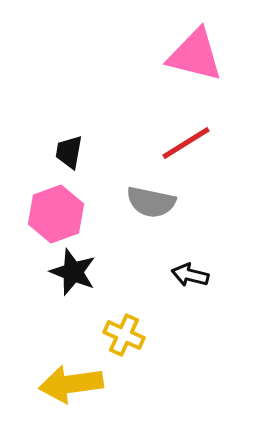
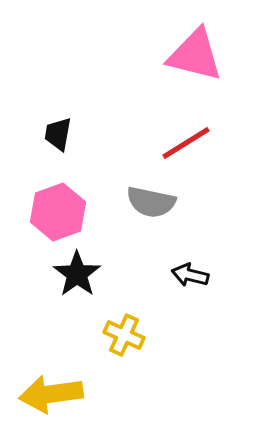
black trapezoid: moved 11 px left, 18 px up
pink hexagon: moved 2 px right, 2 px up
black star: moved 4 px right, 2 px down; rotated 15 degrees clockwise
yellow arrow: moved 20 px left, 10 px down
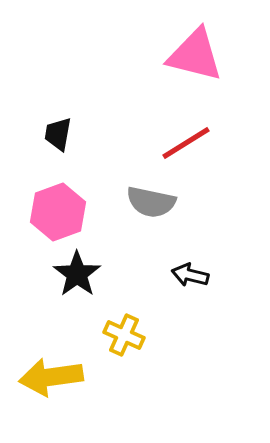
yellow arrow: moved 17 px up
